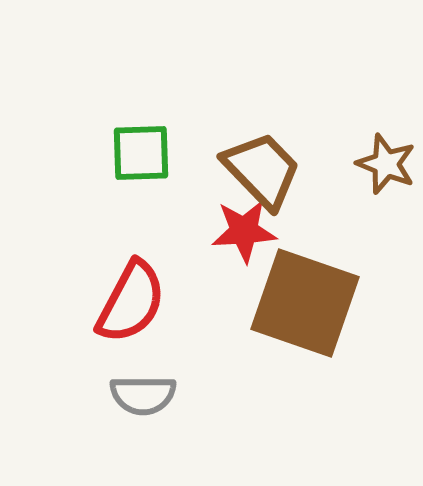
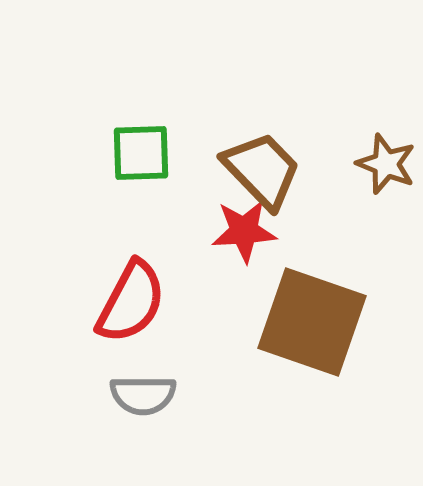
brown square: moved 7 px right, 19 px down
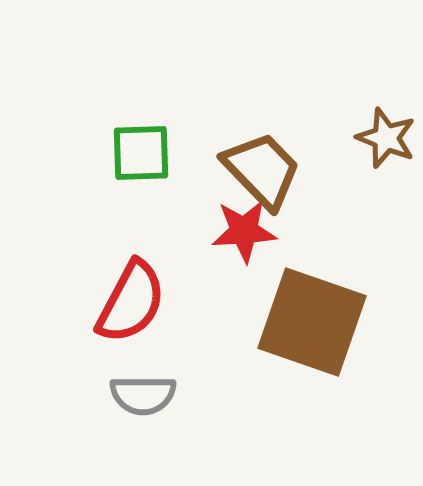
brown star: moved 26 px up
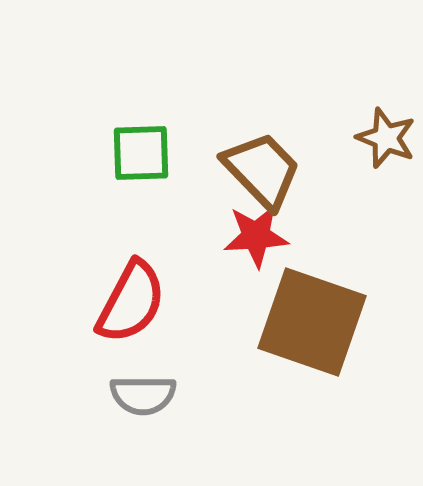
red star: moved 12 px right, 5 px down
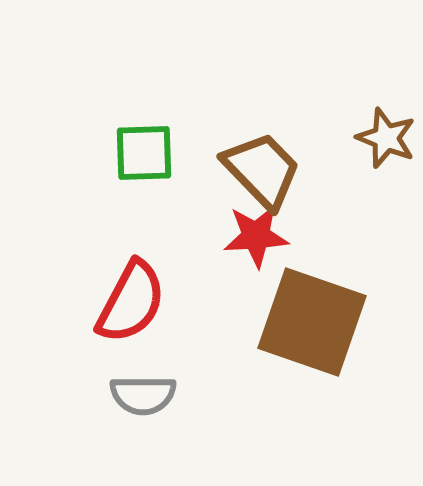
green square: moved 3 px right
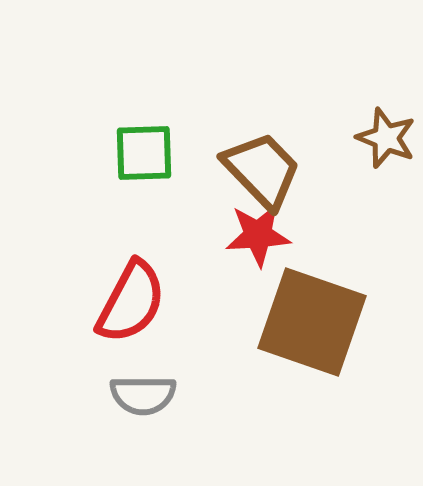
red star: moved 2 px right, 1 px up
